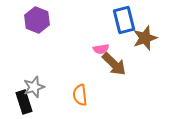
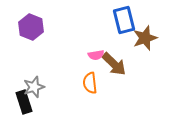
purple hexagon: moved 6 px left, 7 px down
pink semicircle: moved 5 px left, 6 px down
orange semicircle: moved 10 px right, 12 px up
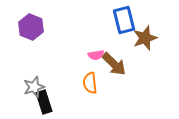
black rectangle: moved 20 px right
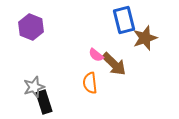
pink semicircle: rotated 49 degrees clockwise
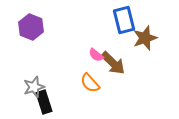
brown arrow: moved 1 px left, 1 px up
orange semicircle: rotated 35 degrees counterclockwise
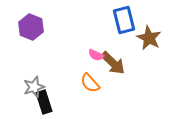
brown star: moved 4 px right; rotated 25 degrees counterclockwise
pink semicircle: rotated 14 degrees counterclockwise
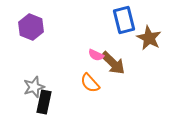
black rectangle: rotated 30 degrees clockwise
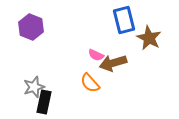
brown arrow: rotated 120 degrees clockwise
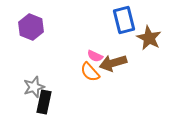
pink semicircle: moved 1 px left, 1 px down
orange semicircle: moved 11 px up
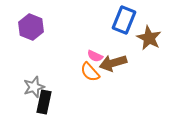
blue rectangle: rotated 36 degrees clockwise
